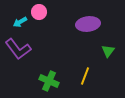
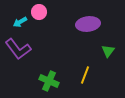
yellow line: moved 1 px up
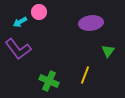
purple ellipse: moved 3 px right, 1 px up
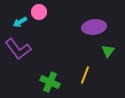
purple ellipse: moved 3 px right, 4 px down
green cross: moved 1 px right, 1 px down
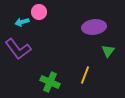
cyan arrow: moved 2 px right; rotated 16 degrees clockwise
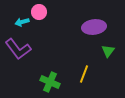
yellow line: moved 1 px left, 1 px up
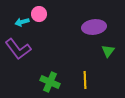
pink circle: moved 2 px down
yellow line: moved 1 px right, 6 px down; rotated 24 degrees counterclockwise
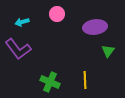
pink circle: moved 18 px right
purple ellipse: moved 1 px right
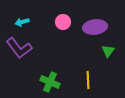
pink circle: moved 6 px right, 8 px down
purple L-shape: moved 1 px right, 1 px up
yellow line: moved 3 px right
